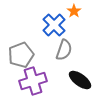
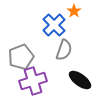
gray pentagon: moved 2 px down
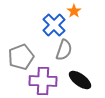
purple cross: moved 10 px right; rotated 20 degrees clockwise
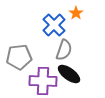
orange star: moved 2 px right, 2 px down
gray pentagon: moved 2 px left; rotated 15 degrees clockwise
black ellipse: moved 11 px left, 6 px up
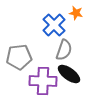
orange star: rotated 24 degrees counterclockwise
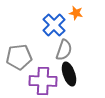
black ellipse: rotated 35 degrees clockwise
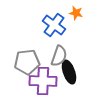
blue cross: rotated 10 degrees counterclockwise
gray semicircle: moved 5 px left, 6 px down
gray pentagon: moved 8 px right, 5 px down
black ellipse: moved 2 px up
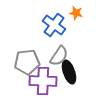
gray semicircle: rotated 15 degrees clockwise
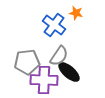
black ellipse: rotated 30 degrees counterclockwise
purple cross: moved 1 px right, 1 px up
